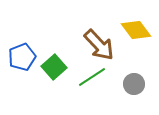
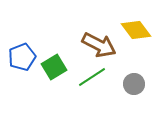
brown arrow: rotated 20 degrees counterclockwise
green square: rotated 10 degrees clockwise
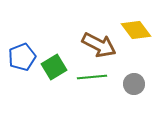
green line: rotated 28 degrees clockwise
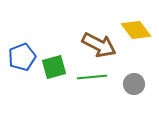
green square: rotated 15 degrees clockwise
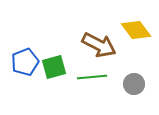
blue pentagon: moved 3 px right, 5 px down
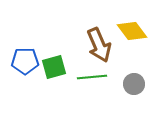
yellow diamond: moved 4 px left, 1 px down
brown arrow: rotated 40 degrees clockwise
blue pentagon: moved 1 px up; rotated 20 degrees clockwise
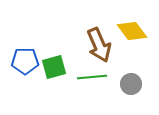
gray circle: moved 3 px left
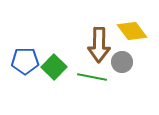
brown arrow: rotated 24 degrees clockwise
green square: rotated 30 degrees counterclockwise
green line: rotated 16 degrees clockwise
gray circle: moved 9 px left, 22 px up
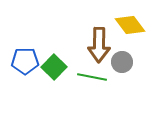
yellow diamond: moved 2 px left, 6 px up
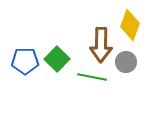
yellow diamond: rotated 56 degrees clockwise
brown arrow: moved 2 px right
gray circle: moved 4 px right
green square: moved 3 px right, 8 px up
